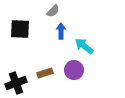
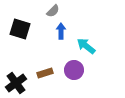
black square: rotated 15 degrees clockwise
cyan arrow: moved 2 px right
black cross: rotated 15 degrees counterclockwise
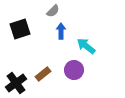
black square: rotated 35 degrees counterclockwise
brown rectangle: moved 2 px left, 1 px down; rotated 21 degrees counterclockwise
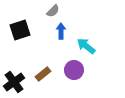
black square: moved 1 px down
black cross: moved 2 px left, 1 px up
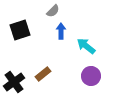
purple circle: moved 17 px right, 6 px down
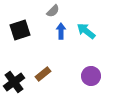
cyan arrow: moved 15 px up
